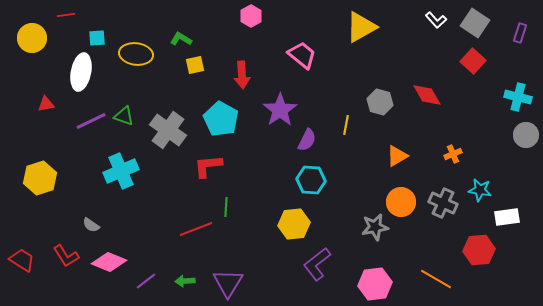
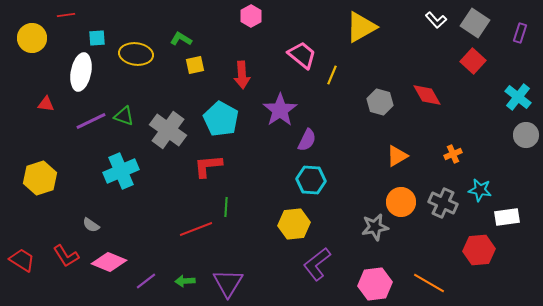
cyan cross at (518, 97): rotated 24 degrees clockwise
red triangle at (46, 104): rotated 18 degrees clockwise
yellow line at (346, 125): moved 14 px left, 50 px up; rotated 12 degrees clockwise
orange line at (436, 279): moved 7 px left, 4 px down
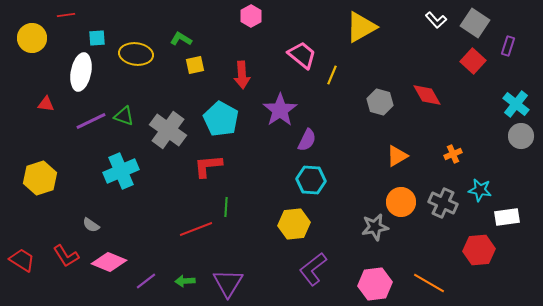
purple rectangle at (520, 33): moved 12 px left, 13 px down
cyan cross at (518, 97): moved 2 px left, 7 px down
gray circle at (526, 135): moved 5 px left, 1 px down
purple L-shape at (317, 264): moved 4 px left, 5 px down
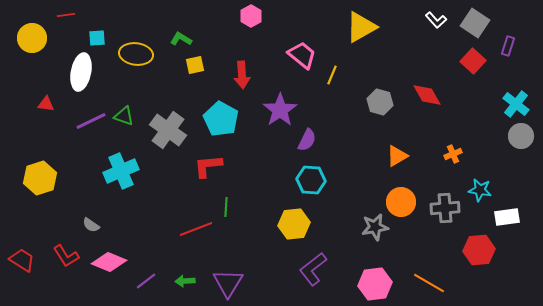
gray cross at (443, 203): moved 2 px right, 5 px down; rotated 28 degrees counterclockwise
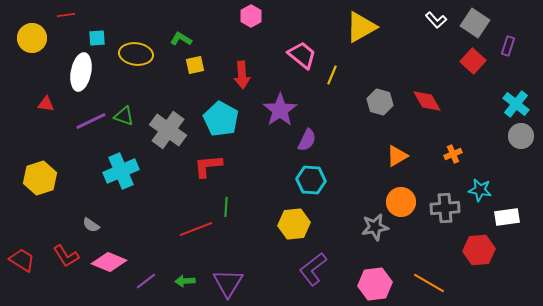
red diamond at (427, 95): moved 6 px down
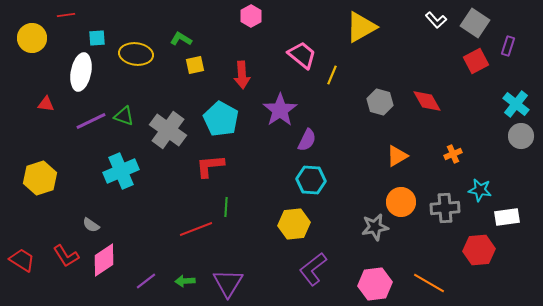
red square at (473, 61): moved 3 px right; rotated 20 degrees clockwise
red L-shape at (208, 166): moved 2 px right
pink diamond at (109, 262): moved 5 px left, 2 px up; rotated 56 degrees counterclockwise
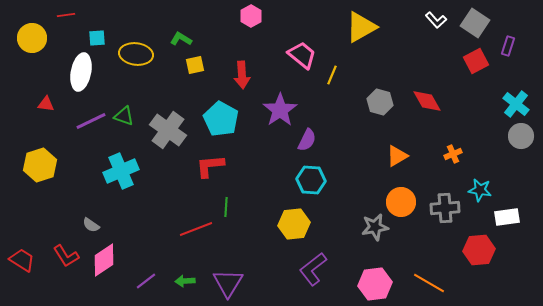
yellow hexagon at (40, 178): moved 13 px up
